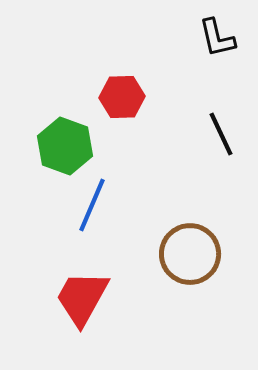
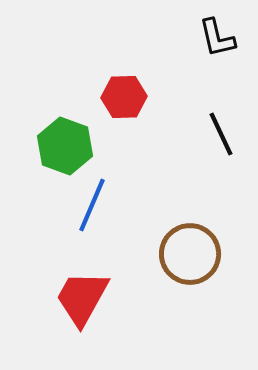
red hexagon: moved 2 px right
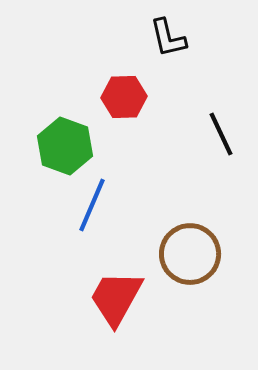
black L-shape: moved 49 px left
red trapezoid: moved 34 px right
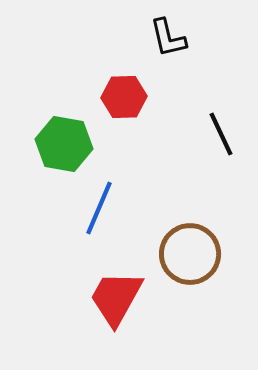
green hexagon: moved 1 px left, 2 px up; rotated 10 degrees counterclockwise
blue line: moved 7 px right, 3 px down
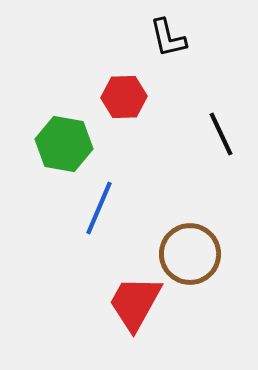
red trapezoid: moved 19 px right, 5 px down
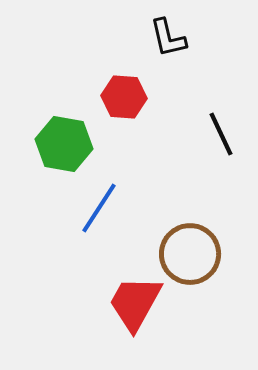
red hexagon: rotated 6 degrees clockwise
blue line: rotated 10 degrees clockwise
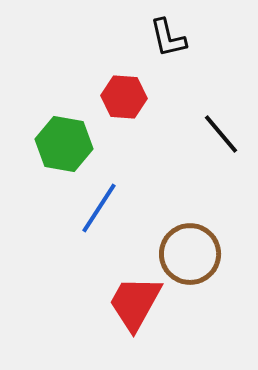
black line: rotated 15 degrees counterclockwise
